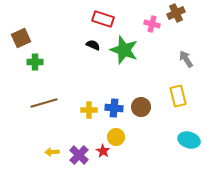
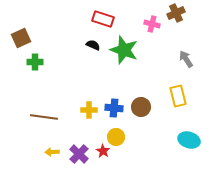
brown line: moved 14 px down; rotated 24 degrees clockwise
purple cross: moved 1 px up
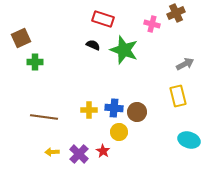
gray arrow: moved 1 px left, 5 px down; rotated 96 degrees clockwise
brown circle: moved 4 px left, 5 px down
yellow circle: moved 3 px right, 5 px up
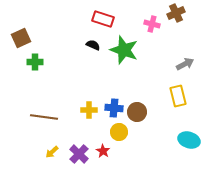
yellow arrow: rotated 40 degrees counterclockwise
